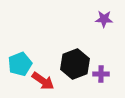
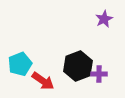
purple star: rotated 30 degrees counterclockwise
black hexagon: moved 3 px right, 2 px down
purple cross: moved 2 px left
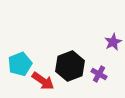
purple star: moved 9 px right, 23 px down
black hexagon: moved 8 px left
purple cross: rotated 28 degrees clockwise
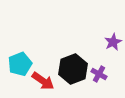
black hexagon: moved 3 px right, 3 px down
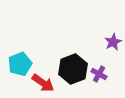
red arrow: moved 2 px down
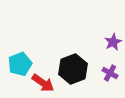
purple cross: moved 11 px right, 1 px up
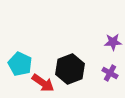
purple star: rotated 24 degrees clockwise
cyan pentagon: rotated 25 degrees counterclockwise
black hexagon: moved 3 px left
